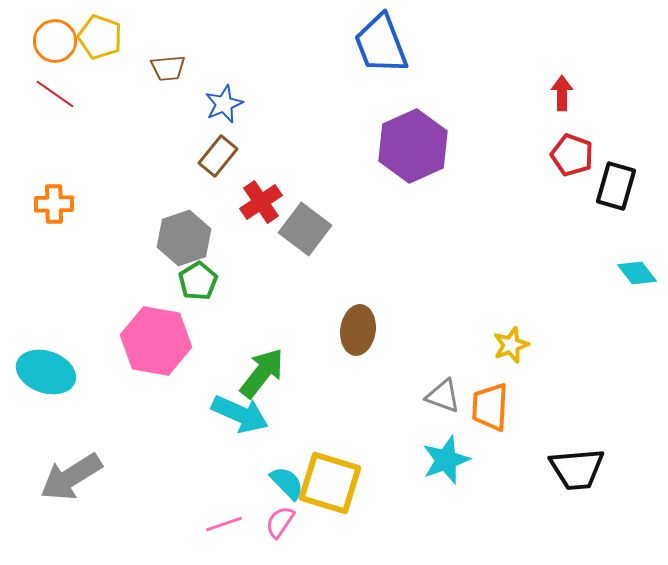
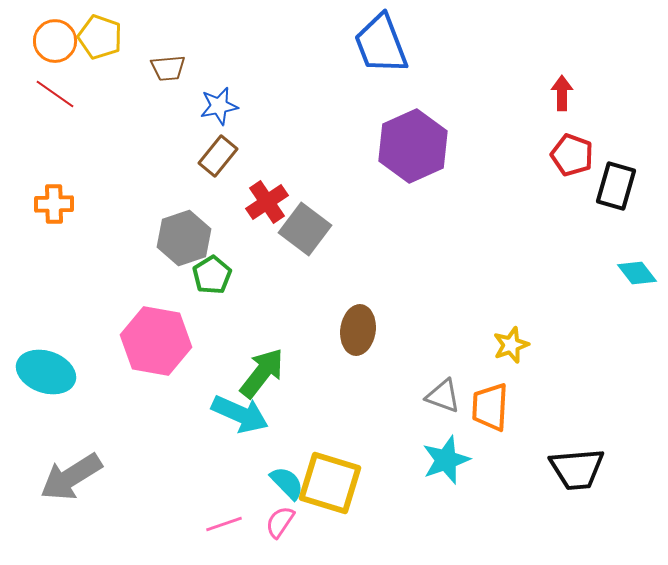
blue star: moved 5 px left, 2 px down; rotated 12 degrees clockwise
red cross: moved 6 px right
green pentagon: moved 14 px right, 6 px up
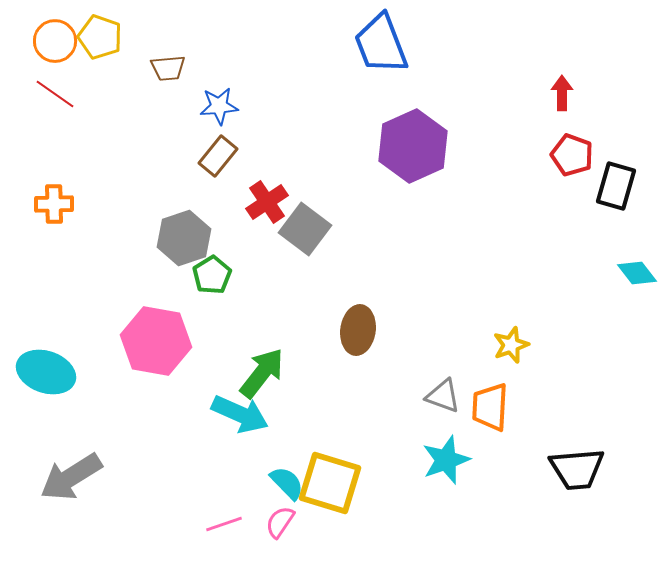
blue star: rotated 6 degrees clockwise
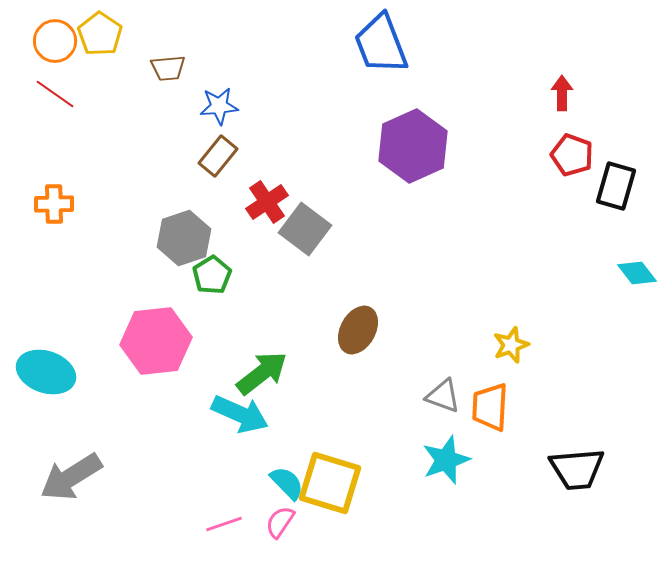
yellow pentagon: moved 3 px up; rotated 15 degrees clockwise
brown ellipse: rotated 21 degrees clockwise
pink hexagon: rotated 16 degrees counterclockwise
green arrow: rotated 14 degrees clockwise
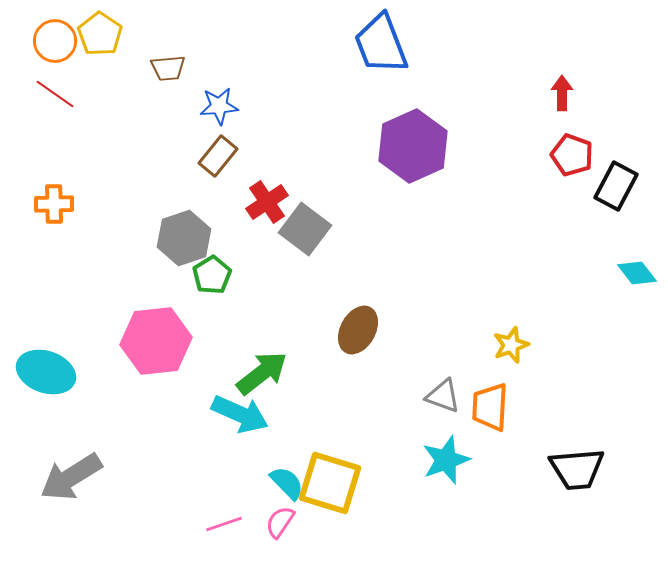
black rectangle: rotated 12 degrees clockwise
